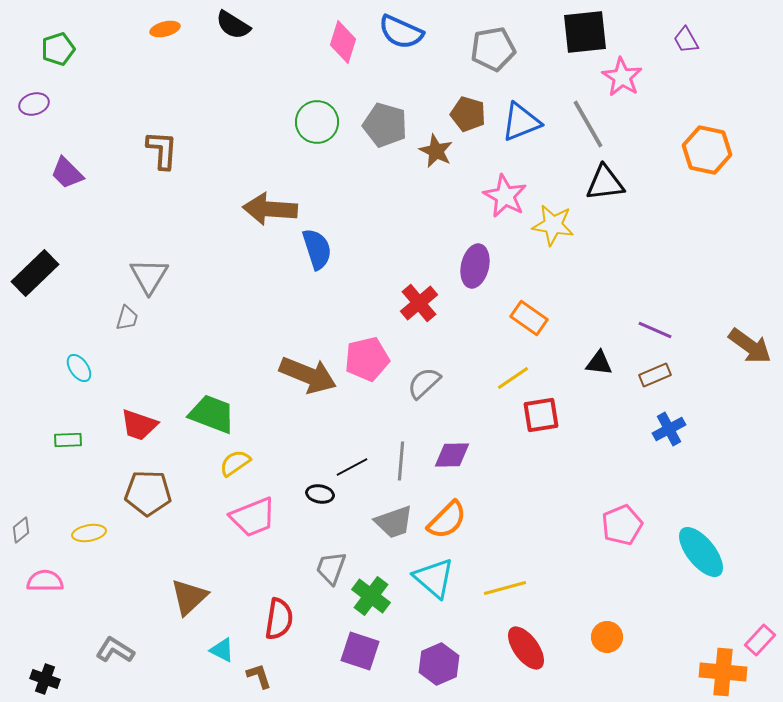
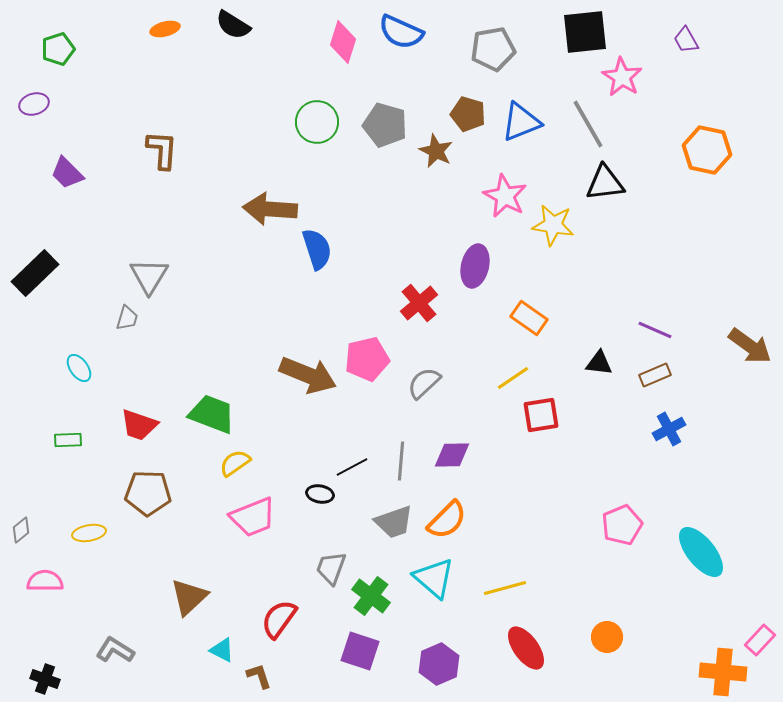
red semicircle at (279, 619): rotated 153 degrees counterclockwise
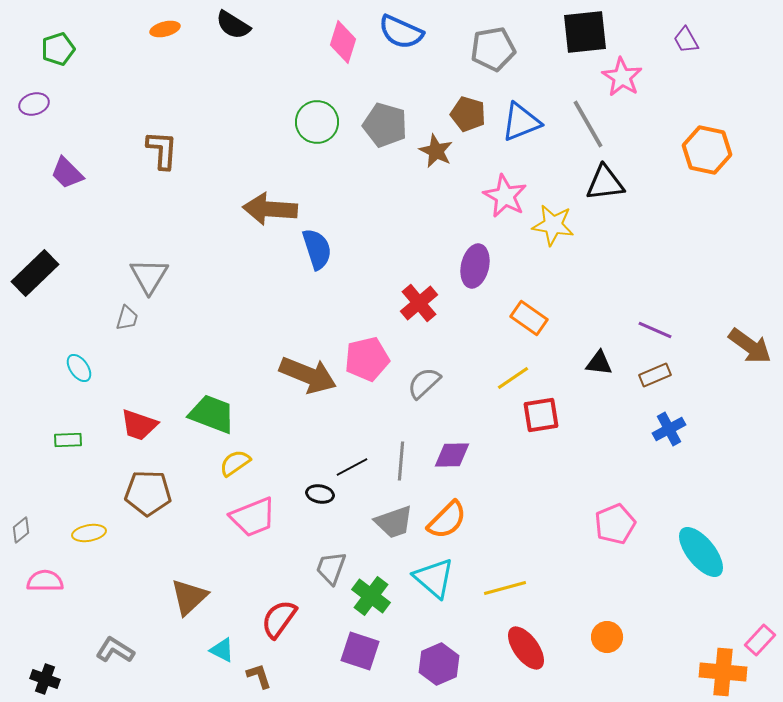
pink pentagon at (622, 525): moved 7 px left, 1 px up
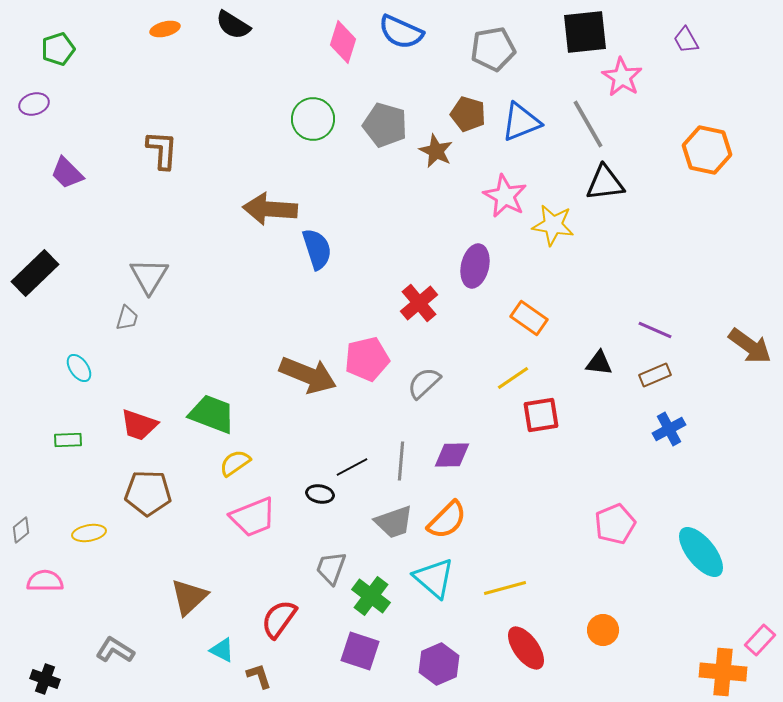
green circle at (317, 122): moved 4 px left, 3 px up
orange circle at (607, 637): moved 4 px left, 7 px up
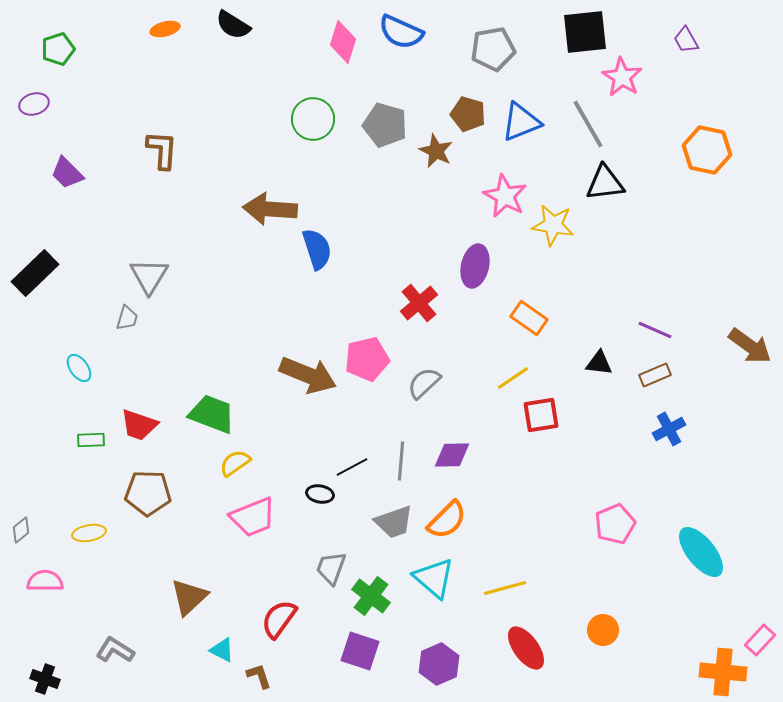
green rectangle at (68, 440): moved 23 px right
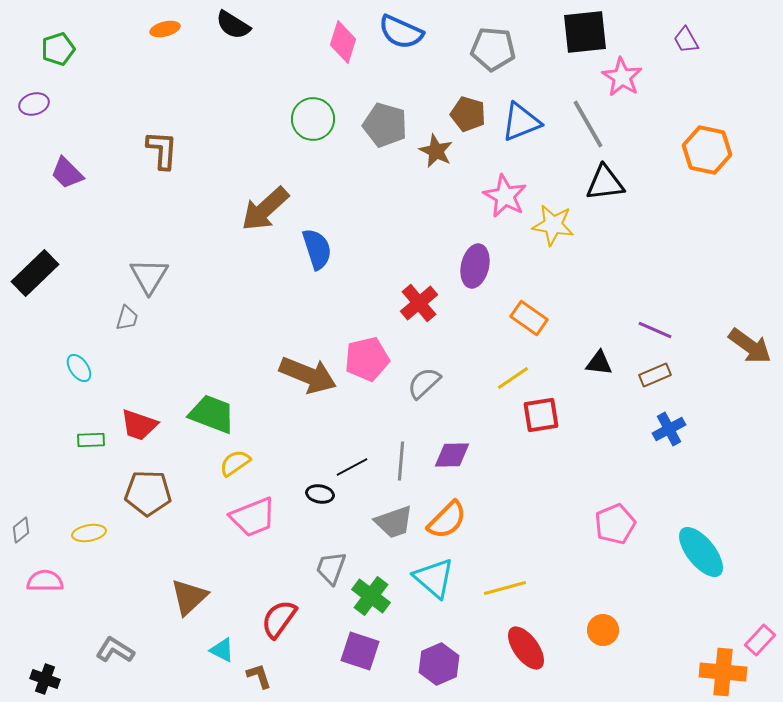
gray pentagon at (493, 49): rotated 15 degrees clockwise
brown arrow at (270, 209): moved 5 px left; rotated 46 degrees counterclockwise
